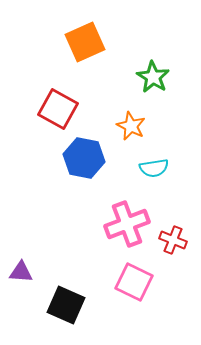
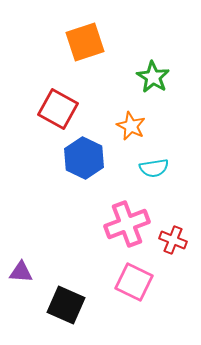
orange square: rotated 6 degrees clockwise
blue hexagon: rotated 15 degrees clockwise
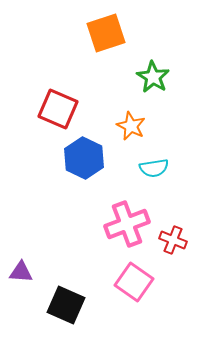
orange square: moved 21 px right, 9 px up
red square: rotated 6 degrees counterclockwise
pink square: rotated 9 degrees clockwise
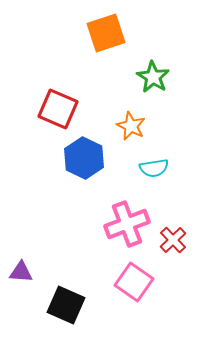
red cross: rotated 24 degrees clockwise
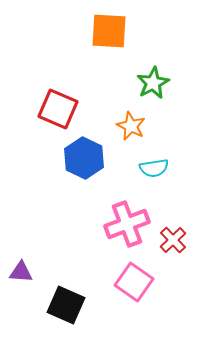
orange square: moved 3 px right, 2 px up; rotated 21 degrees clockwise
green star: moved 6 px down; rotated 12 degrees clockwise
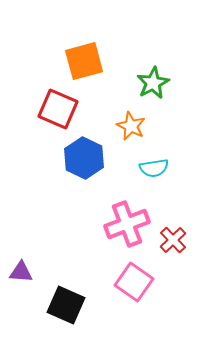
orange square: moved 25 px left, 30 px down; rotated 18 degrees counterclockwise
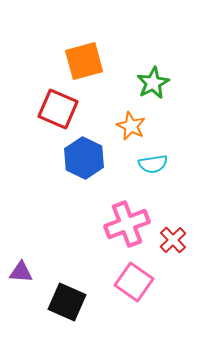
cyan semicircle: moved 1 px left, 4 px up
black square: moved 1 px right, 3 px up
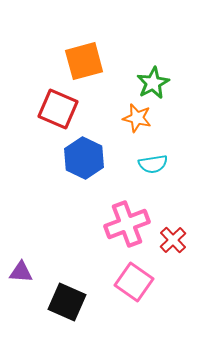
orange star: moved 6 px right, 8 px up; rotated 12 degrees counterclockwise
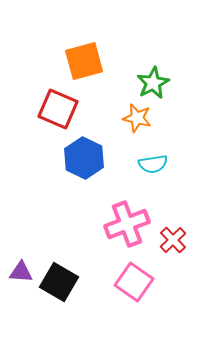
black square: moved 8 px left, 20 px up; rotated 6 degrees clockwise
